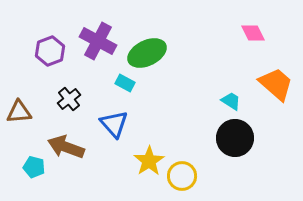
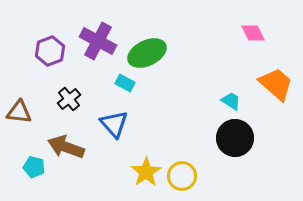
brown triangle: rotated 12 degrees clockwise
yellow star: moved 3 px left, 11 px down
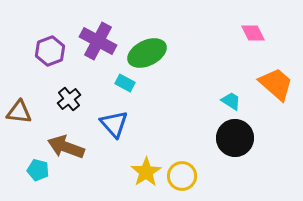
cyan pentagon: moved 4 px right, 3 px down
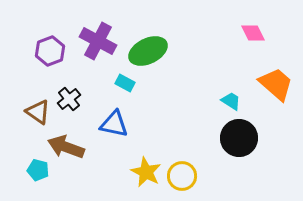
green ellipse: moved 1 px right, 2 px up
brown triangle: moved 19 px right; rotated 28 degrees clockwise
blue triangle: rotated 36 degrees counterclockwise
black circle: moved 4 px right
yellow star: rotated 12 degrees counterclockwise
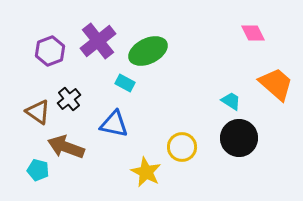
purple cross: rotated 24 degrees clockwise
yellow circle: moved 29 px up
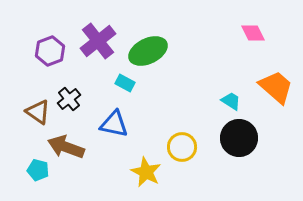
orange trapezoid: moved 3 px down
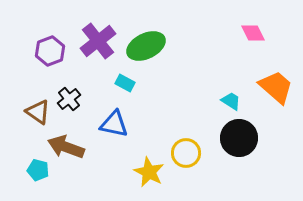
green ellipse: moved 2 px left, 5 px up
yellow circle: moved 4 px right, 6 px down
yellow star: moved 3 px right
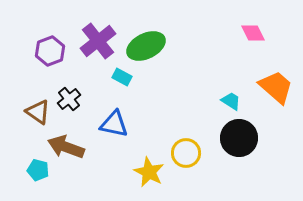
cyan rectangle: moved 3 px left, 6 px up
